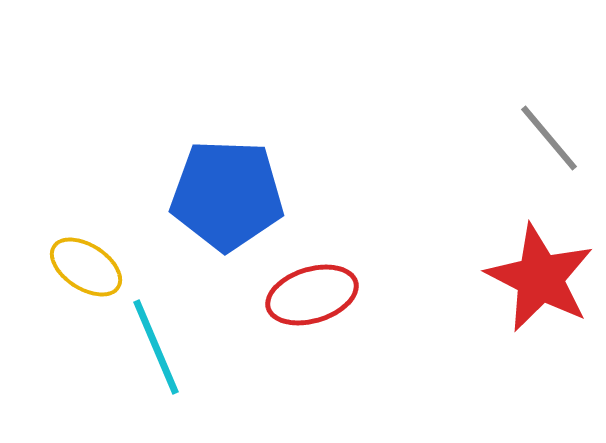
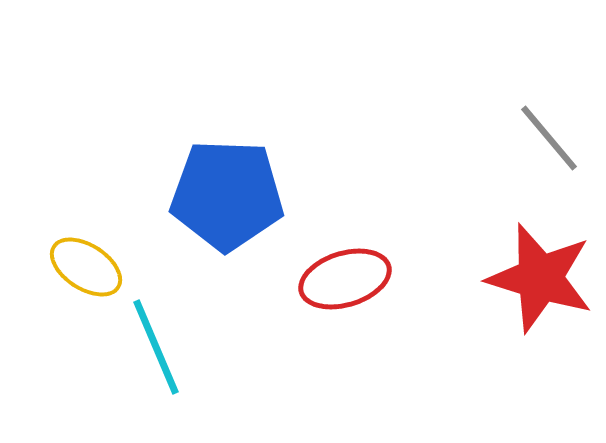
red star: rotated 10 degrees counterclockwise
red ellipse: moved 33 px right, 16 px up
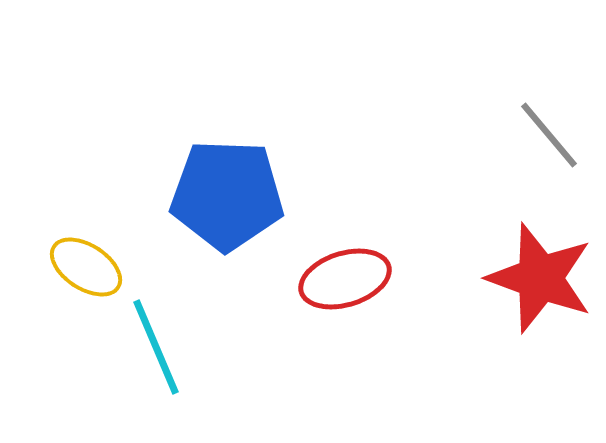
gray line: moved 3 px up
red star: rotated 3 degrees clockwise
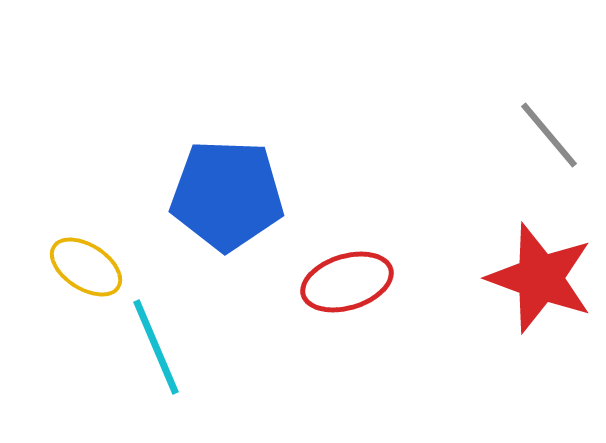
red ellipse: moved 2 px right, 3 px down
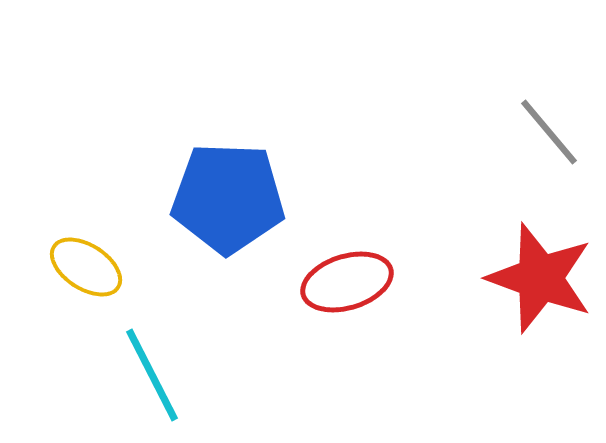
gray line: moved 3 px up
blue pentagon: moved 1 px right, 3 px down
cyan line: moved 4 px left, 28 px down; rotated 4 degrees counterclockwise
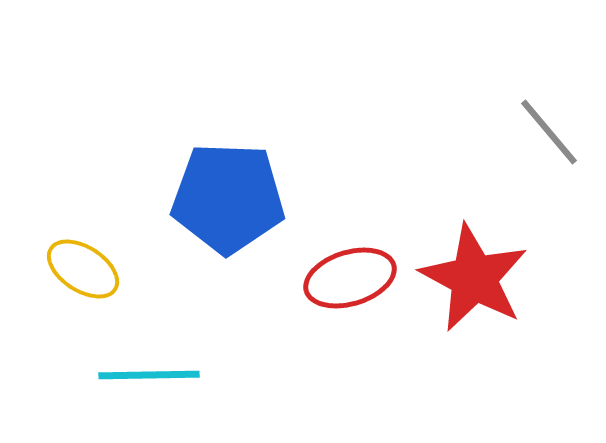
yellow ellipse: moved 3 px left, 2 px down
red star: moved 66 px left; rotated 8 degrees clockwise
red ellipse: moved 3 px right, 4 px up
cyan line: moved 3 px left; rotated 64 degrees counterclockwise
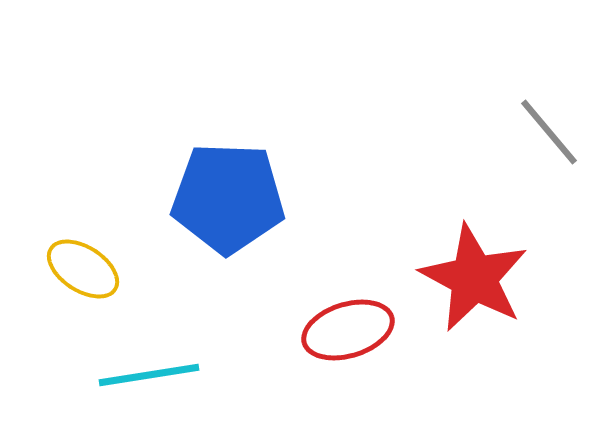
red ellipse: moved 2 px left, 52 px down
cyan line: rotated 8 degrees counterclockwise
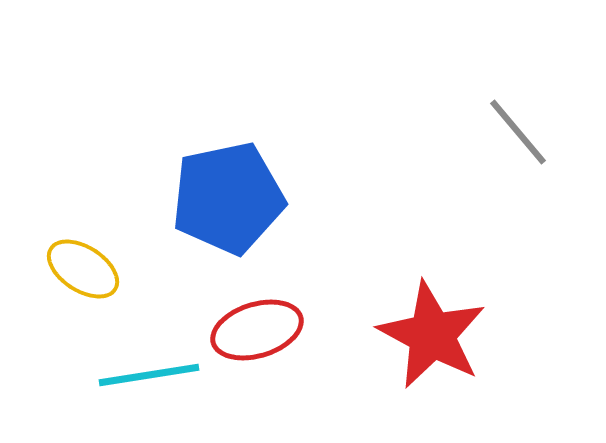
gray line: moved 31 px left
blue pentagon: rotated 14 degrees counterclockwise
red star: moved 42 px left, 57 px down
red ellipse: moved 91 px left
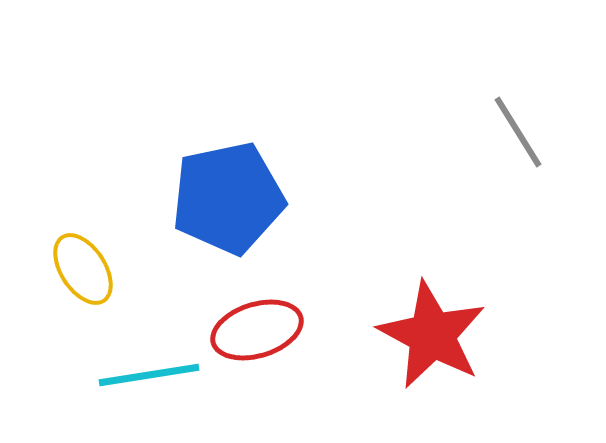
gray line: rotated 8 degrees clockwise
yellow ellipse: rotated 24 degrees clockwise
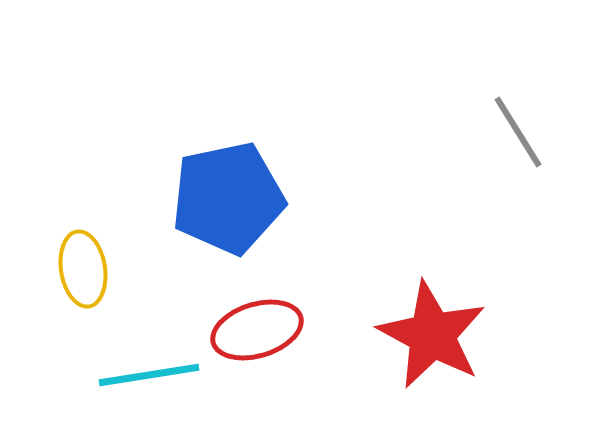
yellow ellipse: rotated 24 degrees clockwise
